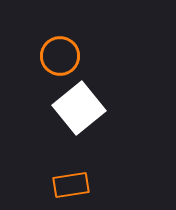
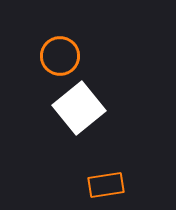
orange rectangle: moved 35 px right
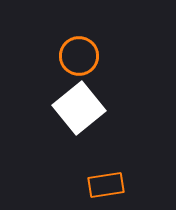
orange circle: moved 19 px right
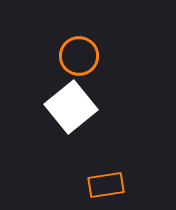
white square: moved 8 px left, 1 px up
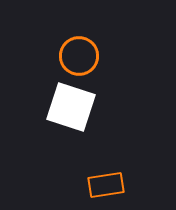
white square: rotated 33 degrees counterclockwise
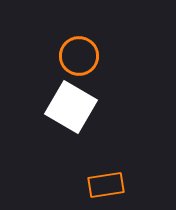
white square: rotated 12 degrees clockwise
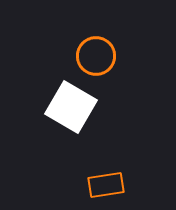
orange circle: moved 17 px right
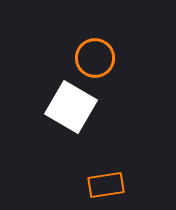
orange circle: moved 1 px left, 2 px down
